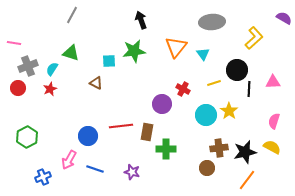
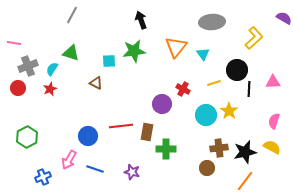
orange line: moved 2 px left, 1 px down
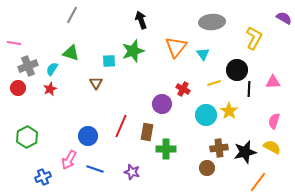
yellow L-shape: rotated 20 degrees counterclockwise
green star: moved 1 px left; rotated 10 degrees counterclockwise
brown triangle: rotated 32 degrees clockwise
red line: rotated 60 degrees counterclockwise
orange line: moved 13 px right, 1 px down
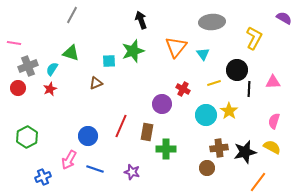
brown triangle: rotated 40 degrees clockwise
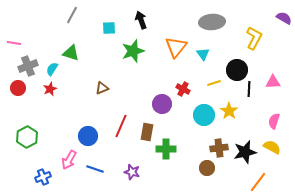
cyan square: moved 33 px up
brown triangle: moved 6 px right, 5 px down
cyan circle: moved 2 px left
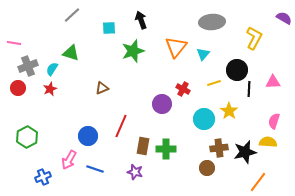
gray line: rotated 18 degrees clockwise
cyan triangle: rotated 16 degrees clockwise
cyan circle: moved 4 px down
brown rectangle: moved 4 px left, 14 px down
yellow semicircle: moved 4 px left, 5 px up; rotated 24 degrees counterclockwise
purple star: moved 3 px right
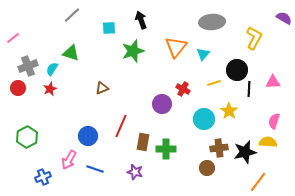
pink line: moved 1 px left, 5 px up; rotated 48 degrees counterclockwise
brown rectangle: moved 4 px up
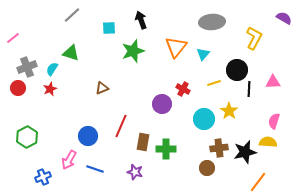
gray cross: moved 1 px left, 1 px down
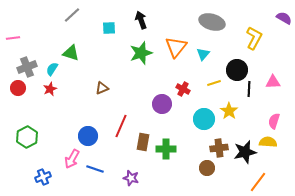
gray ellipse: rotated 20 degrees clockwise
pink line: rotated 32 degrees clockwise
green star: moved 8 px right, 2 px down
pink arrow: moved 3 px right, 1 px up
purple star: moved 4 px left, 6 px down
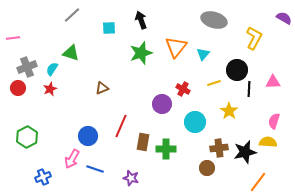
gray ellipse: moved 2 px right, 2 px up
cyan circle: moved 9 px left, 3 px down
